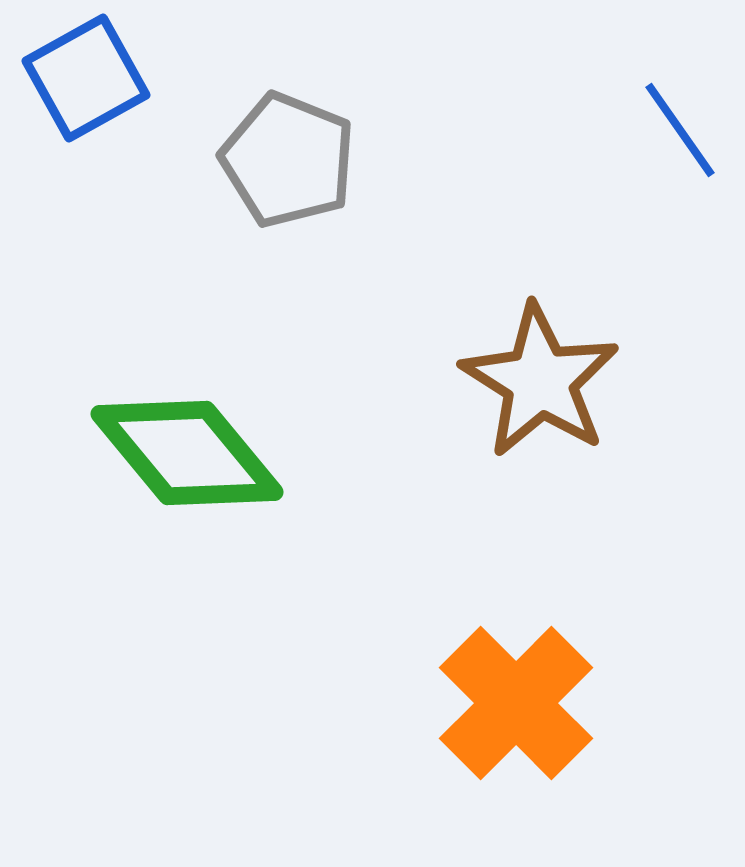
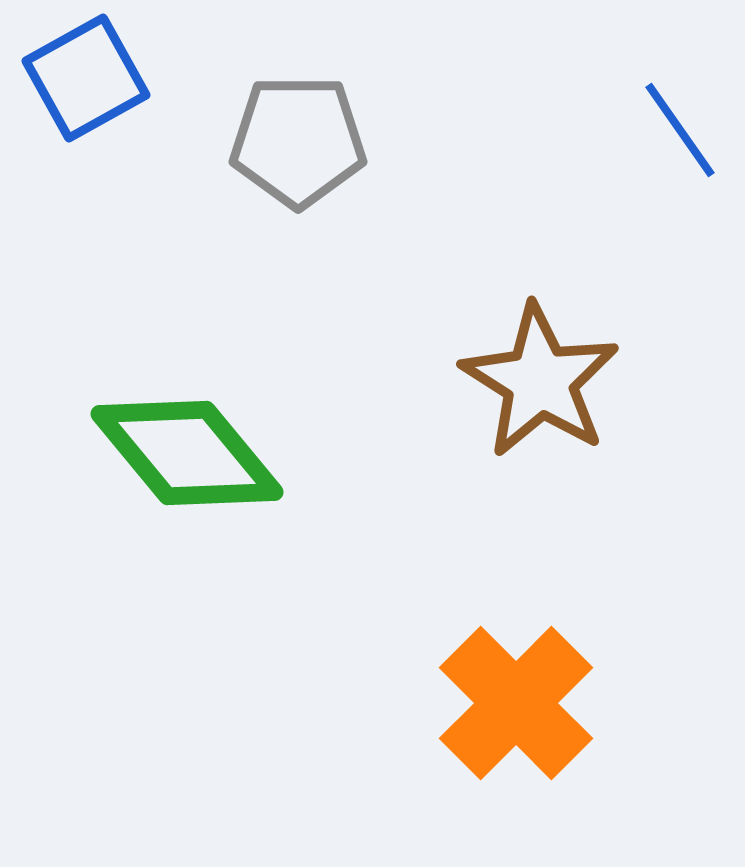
gray pentagon: moved 10 px right, 19 px up; rotated 22 degrees counterclockwise
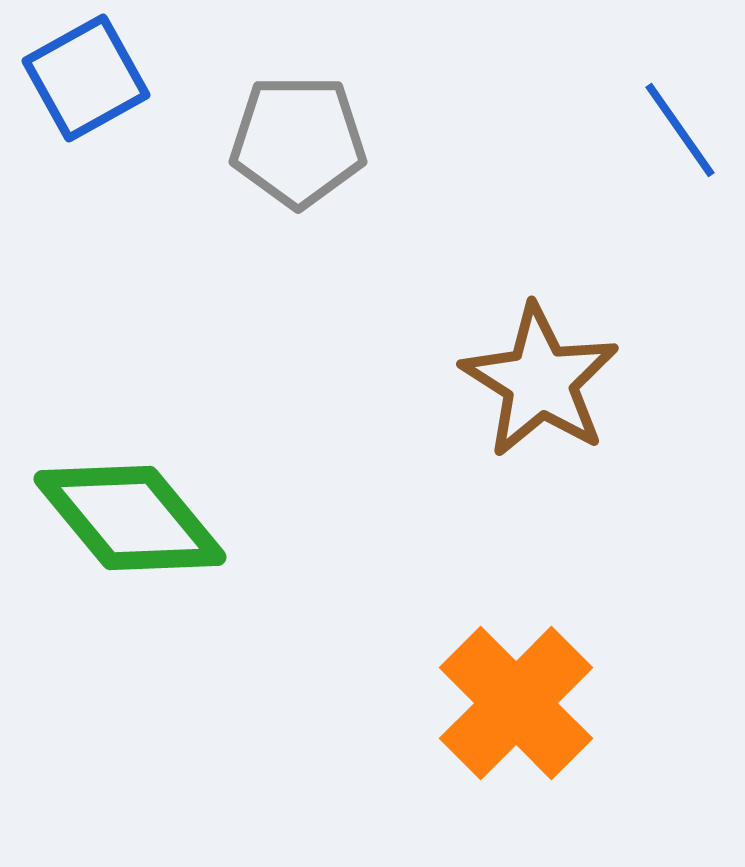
green diamond: moved 57 px left, 65 px down
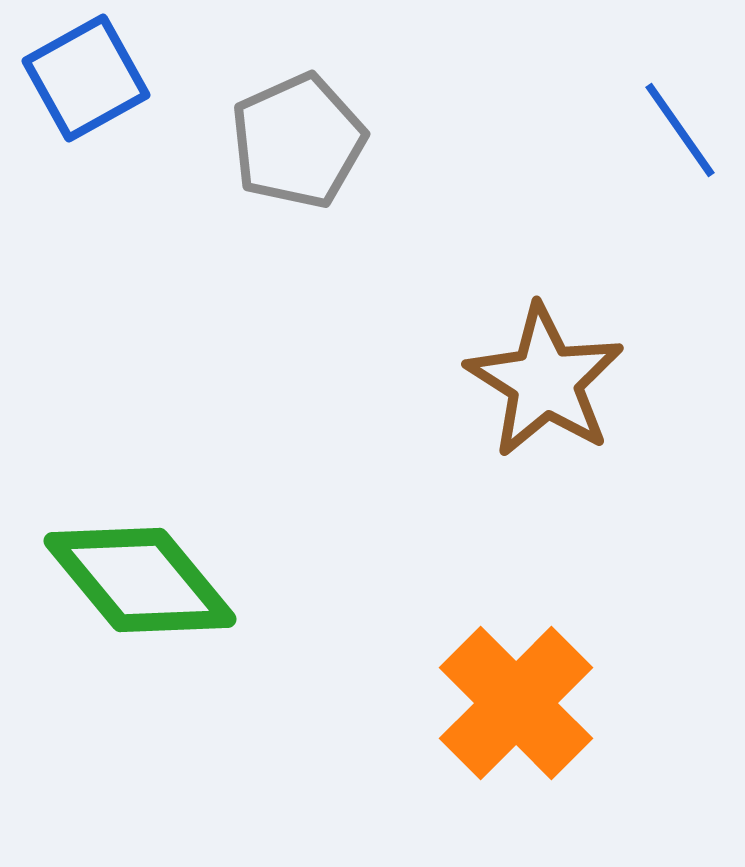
gray pentagon: rotated 24 degrees counterclockwise
brown star: moved 5 px right
green diamond: moved 10 px right, 62 px down
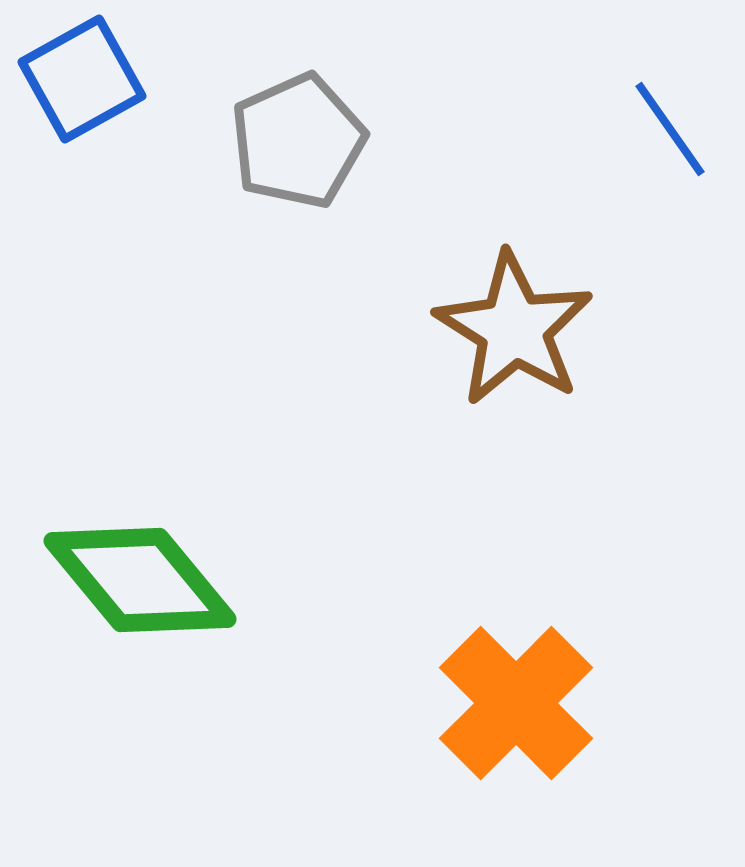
blue square: moved 4 px left, 1 px down
blue line: moved 10 px left, 1 px up
brown star: moved 31 px left, 52 px up
